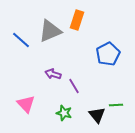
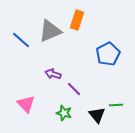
purple line: moved 3 px down; rotated 14 degrees counterclockwise
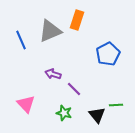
blue line: rotated 24 degrees clockwise
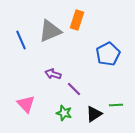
black triangle: moved 3 px left, 1 px up; rotated 36 degrees clockwise
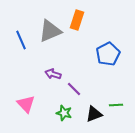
black triangle: rotated 12 degrees clockwise
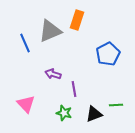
blue line: moved 4 px right, 3 px down
purple line: rotated 35 degrees clockwise
